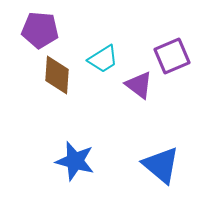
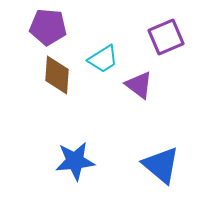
purple pentagon: moved 8 px right, 3 px up
purple square: moved 6 px left, 19 px up
blue star: rotated 21 degrees counterclockwise
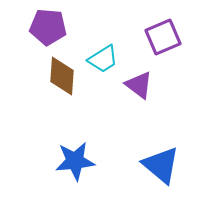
purple square: moved 3 px left
brown diamond: moved 5 px right, 1 px down
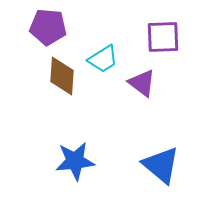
purple square: rotated 21 degrees clockwise
purple triangle: moved 3 px right, 2 px up
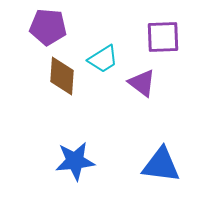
blue triangle: rotated 33 degrees counterclockwise
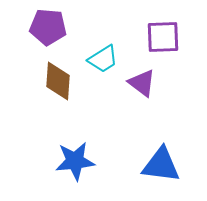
brown diamond: moved 4 px left, 5 px down
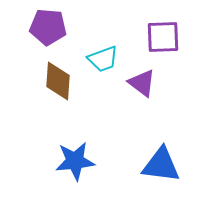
cyan trapezoid: rotated 12 degrees clockwise
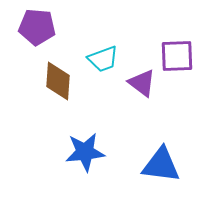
purple pentagon: moved 11 px left
purple square: moved 14 px right, 19 px down
blue star: moved 10 px right, 9 px up
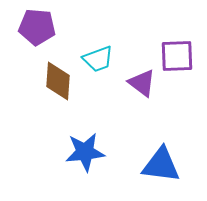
cyan trapezoid: moved 5 px left
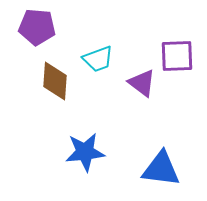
brown diamond: moved 3 px left
blue triangle: moved 4 px down
